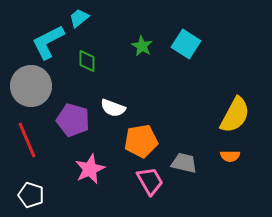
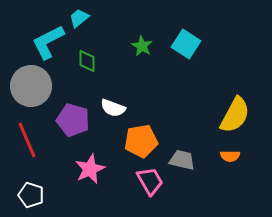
gray trapezoid: moved 2 px left, 3 px up
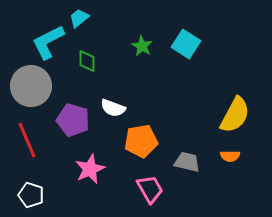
gray trapezoid: moved 5 px right, 2 px down
pink trapezoid: moved 8 px down
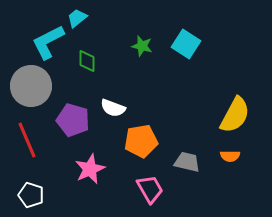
cyan trapezoid: moved 2 px left
green star: rotated 15 degrees counterclockwise
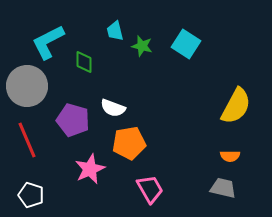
cyan trapezoid: moved 38 px right, 13 px down; rotated 65 degrees counterclockwise
green diamond: moved 3 px left, 1 px down
gray circle: moved 4 px left
yellow semicircle: moved 1 px right, 9 px up
orange pentagon: moved 12 px left, 2 px down
gray trapezoid: moved 36 px right, 26 px down
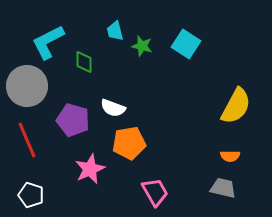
pink trapezoid: moved 5 px right, 3 px down
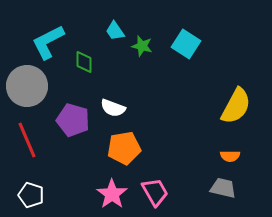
cyan trapezoid: rotated 20 degrees counterclockwise
orange pentagon: moved 5 px left, 5 px down
pink star: moved 22 px right, 25 px down; rotated 12 degrees counterclockwise
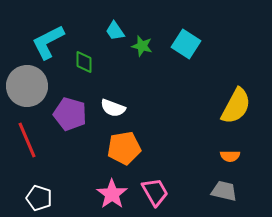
purple pentagon: moved 3 px left, 6 px up
gray trapezoid: moved 1 px right, 3 px down
white pentagon: moved 8 px right, 3 px down
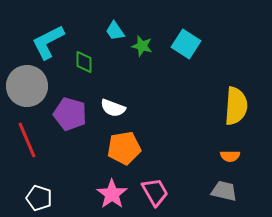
yellow semicircle: rotated 24 degrees counterclockwise
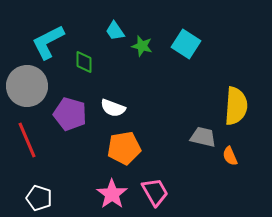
orange semicircle: rotated 66 degrees clockwise
gray trapezoid: moved 21 px left, 54 px up
